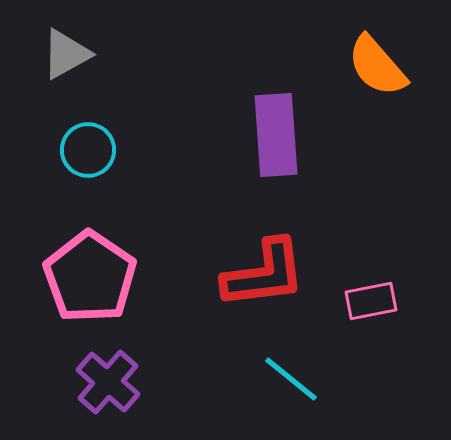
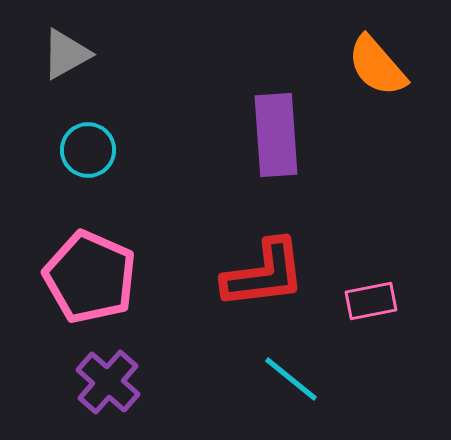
pink pentagon: rotated 10 degrees counterclockwise
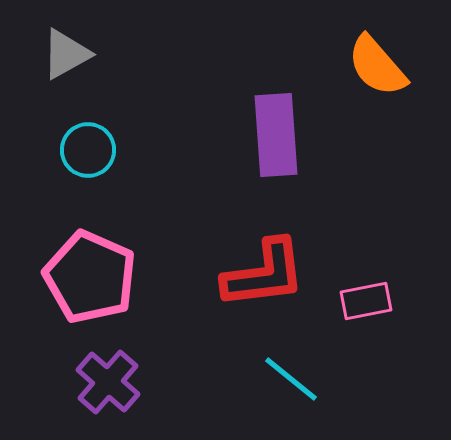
pink rectangle: moved 5 px left
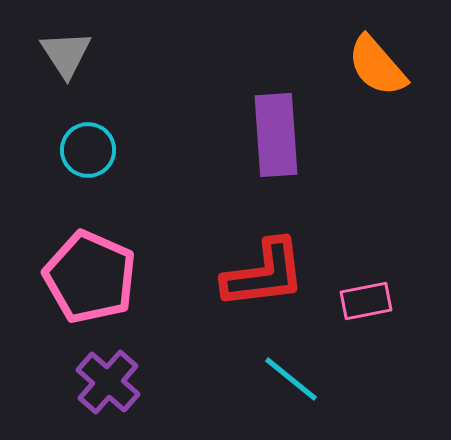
gray triangle: rotated 34 degrees counterclockwise
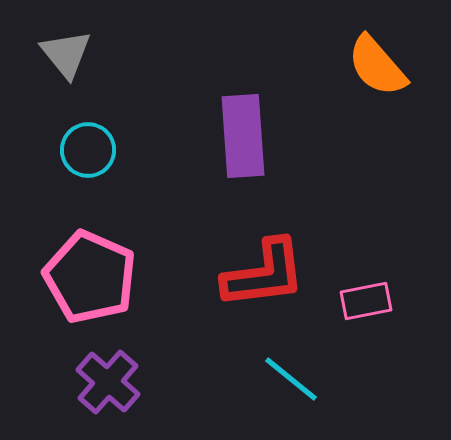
gray triangle: rotated 6 degrees counterclockwise
purple rectangle: moved 33 px left, 1 px down
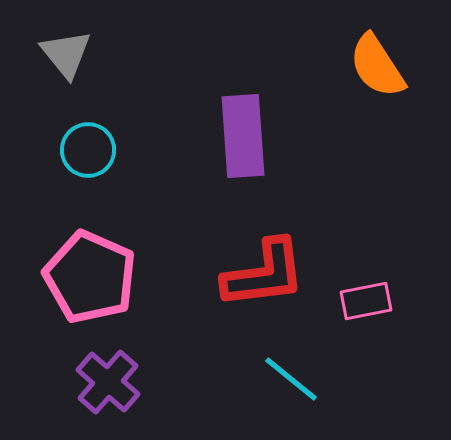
orange semicircle: rotated 8 degrees clockwise
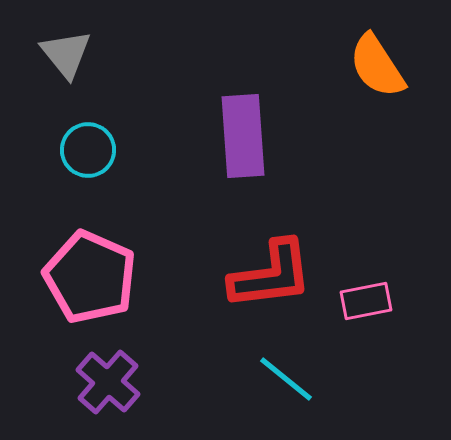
red L-shape: moved 7 px right, 1 px down
cyan line: moved 5 px left
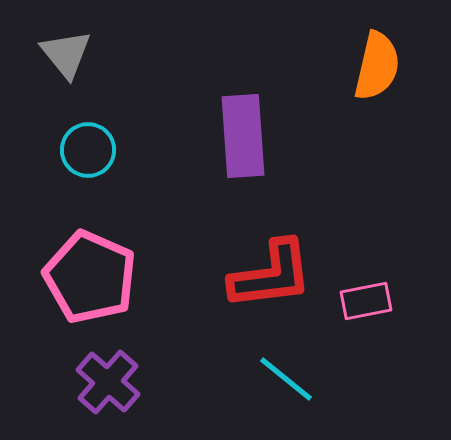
orange semicircle: rotated 134 degrees counterclockwise
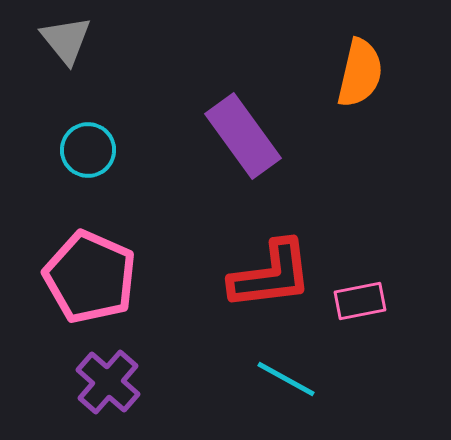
gray triangle: moved 14 px up
orange semicircle: moved 17 px left, 7 px down
purple rectangle: rotated 32 degrees counterclockwise
pink rectangle: moved 6 px left
cyan line: rotated 10 degrees counterclockwise
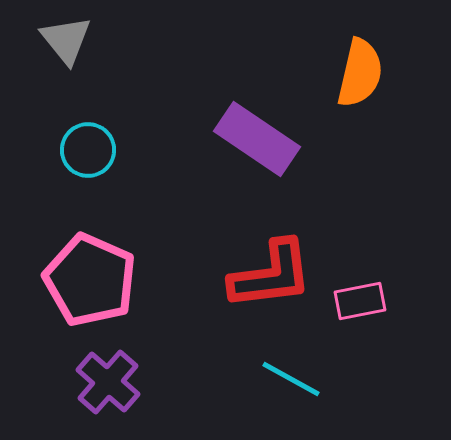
purple rectangle: moved 14 px right, 3 px down; rotated 20 degrees counterclockwise
pink pentagon: moved 3 px down
cyan line: moved 5 px right
